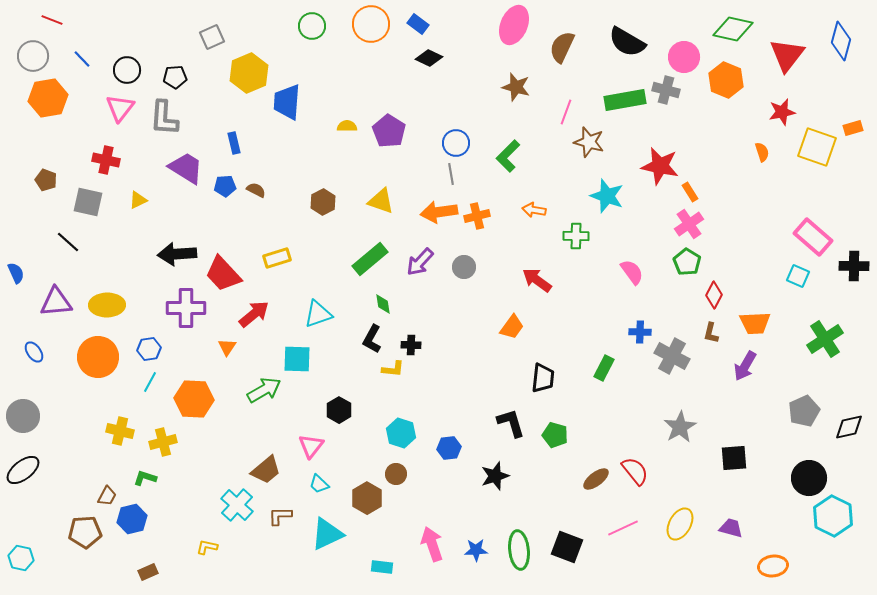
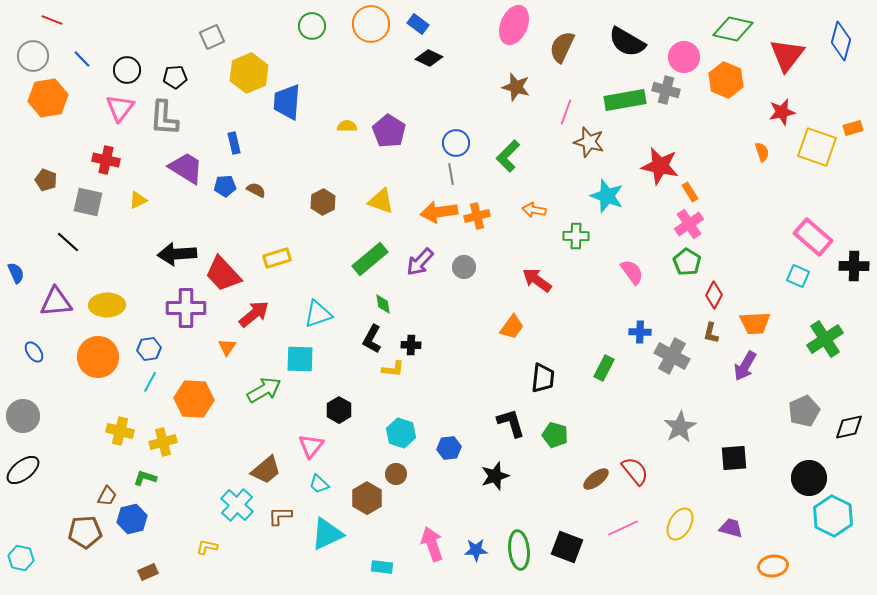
cyan square at (297, 359): moved 3 px right
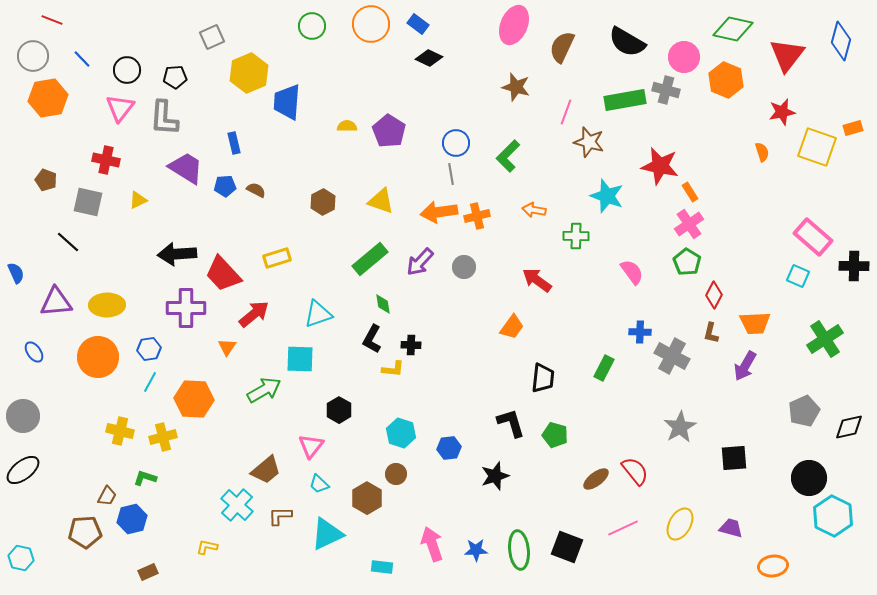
yellow cross at (163, 442): moved 5 px up
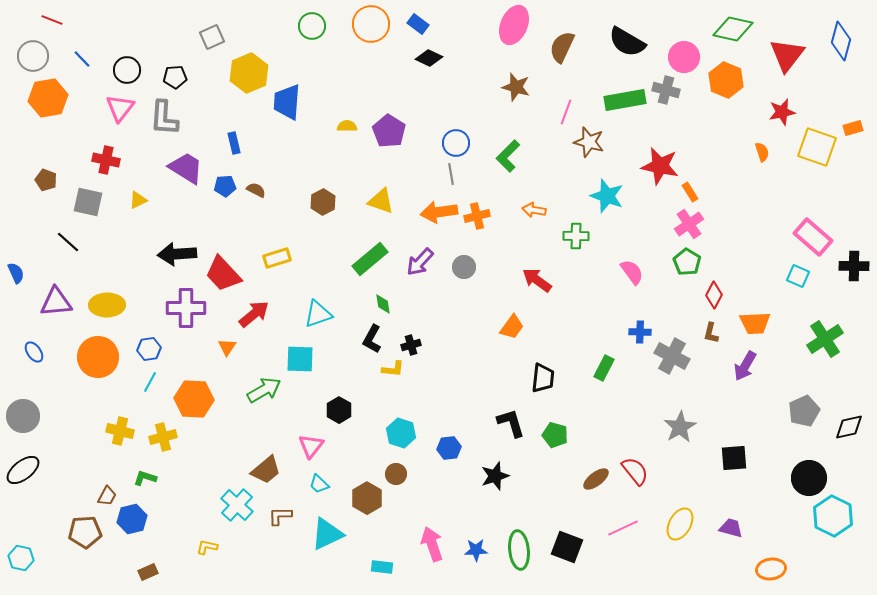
black cross at (411, 345): rotated 18 degrees counterclockwise
orange ellipse at (773, 566): moved 2 px left, 3 px down
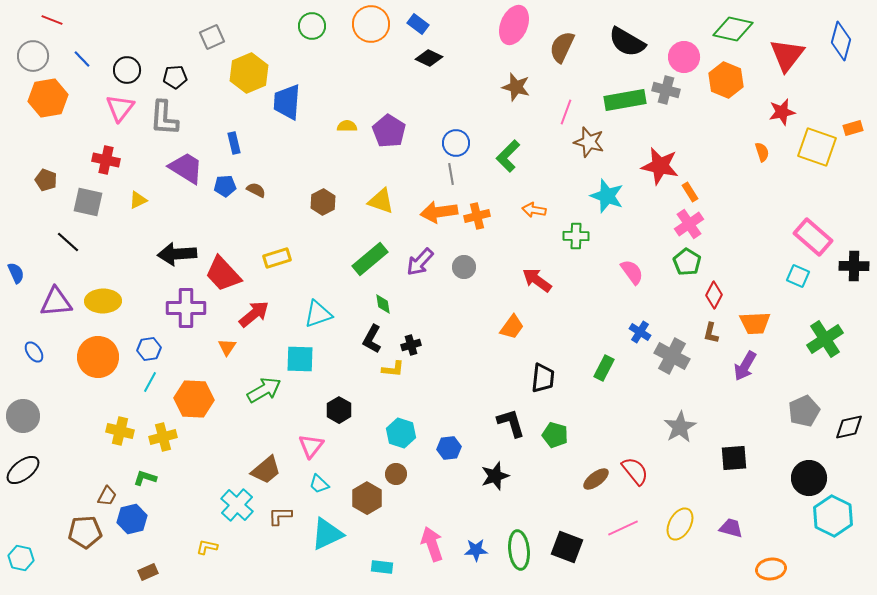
yellow ellipse at (107, 305): moved 4 px left, 4 px up
blue cross at (640, 332): rotated 30 degrees clockwise
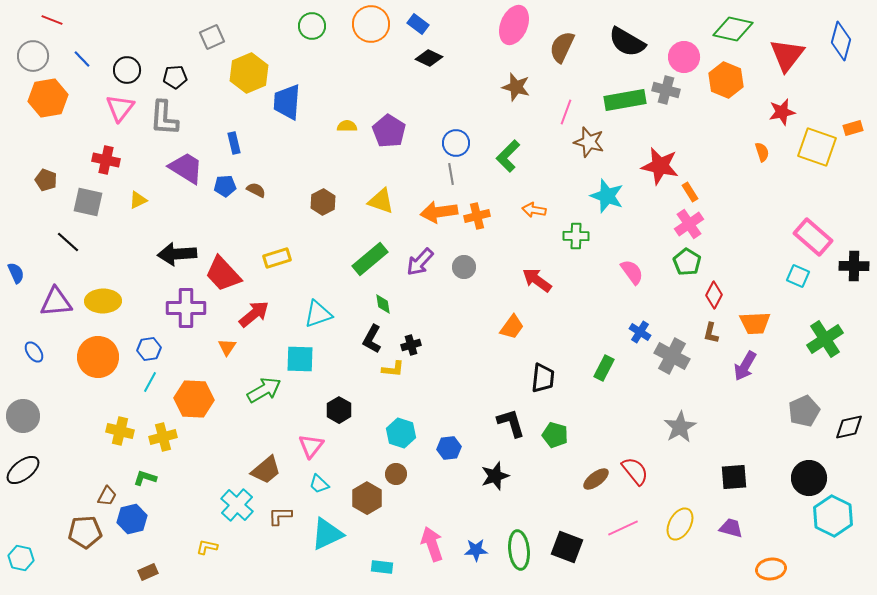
black square at (734, 458): moved 19 px down
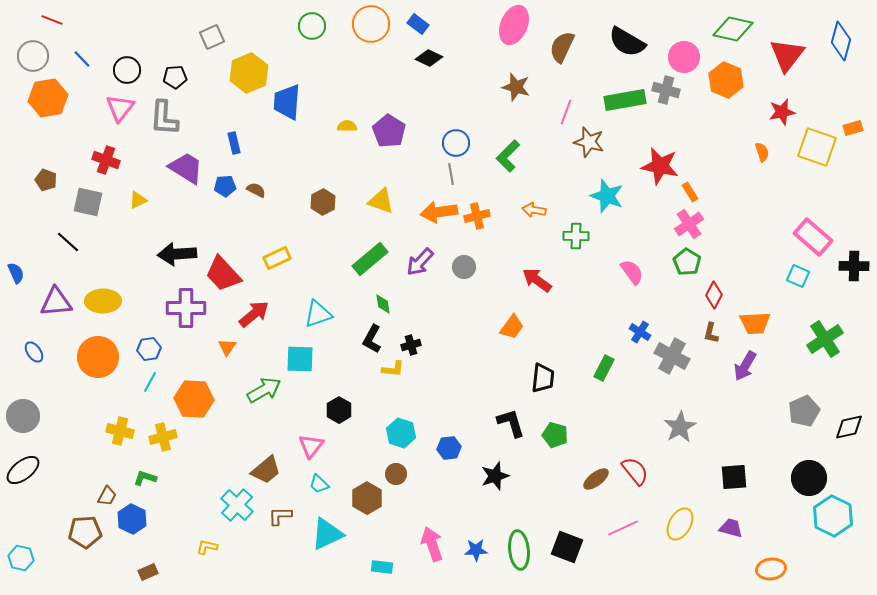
red cross at (106, 160): rotated 8 degrees clockwise
yellow rectangle at (277, 258): rotated 8 degrees counterclockwise
blue hexagon at (132, 519): rotated 20 degrees counterclockwise
